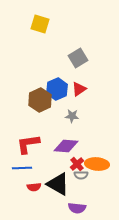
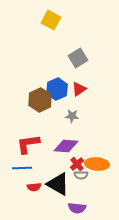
yellow square: moved 11 px right, 4 px up; rotated 12 degrees clockwise
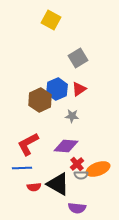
red L-shape: rotated 20 degrees counterclockwise
orange ellipse: moved 1 px right, 5 px down; rotated 25 degrees counterclockwise
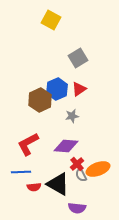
gray star: rotated 16 degrees counterclockwise
blue line: moved 1 px left, 4 px down
gray semicircle: rotated 64 degrees clockwise
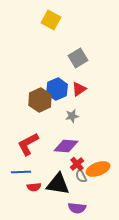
gray semicircle: moved 1 px down
black triangle: rotated 20 degrees counterclockwise
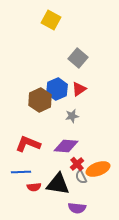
gray square: rotated 18 degrees counterclockwise
red L-shape: rotated 50 degrees clockwise
gray semicircle: moved 1 px down
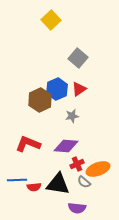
yellow square: rotated 18 degrees clockwise
red cross: rotated 16 degrees clockwise
blue line: moved 4 px left, 8 px down
gray semicircle: moved 3 px right, 5 px down; rotated 24 degrees counterclockwise
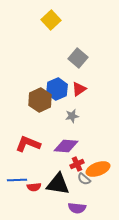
gray semicircle: moved 3 px up
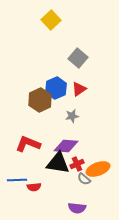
blue hexagon: moved 1 px left, 1 px up
black triangle: moved 21 px up
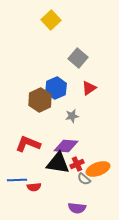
red triangle: moved 10 px right, 1 px up
